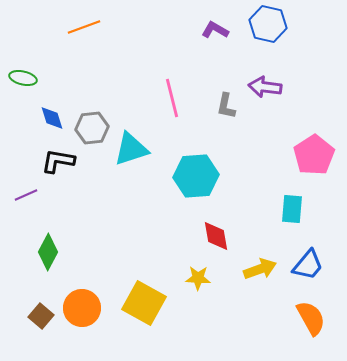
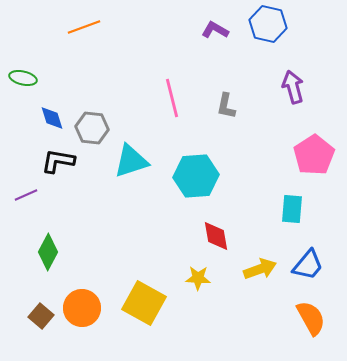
purple arrow: moved 28 px right; rotated 68 degrees clockwise
gray hexagon: rotated 12 degrees clockwise
cyan triangle: moved 12 px down
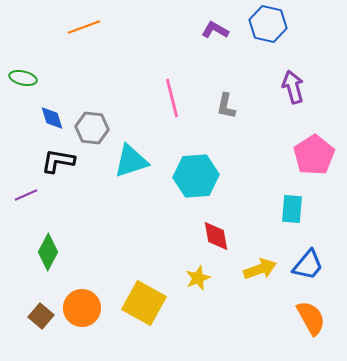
yellow star: rotated 25 degrees counterclockwise
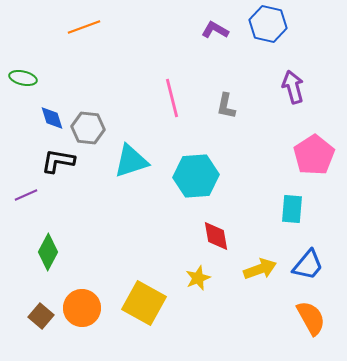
gray hexagon: moved 4 px left
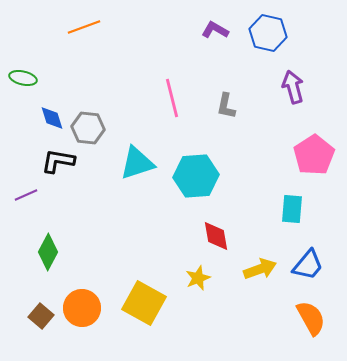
blue hexagon: moved 9 px down
cyan triangle: moved 6 px right, 2 px down
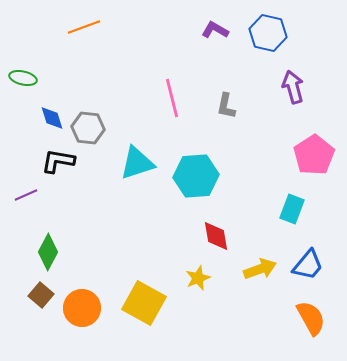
cyan rectangle: rotated 16 degrees clockwise
brown square: moved 21 px up
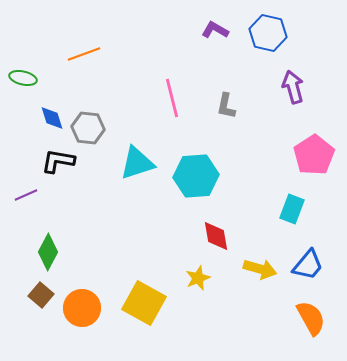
orange line: moved 27 px down
yellow arrow: rotated 36 degrees clockwise
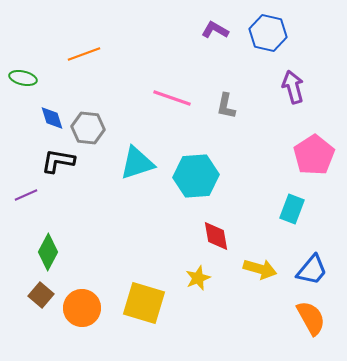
pink line: rotated 57 degrees counterclockwise
blue trapezoid: moved 4 px right, 5 px down
yellow square: rotated 12 degrees counterclockwise
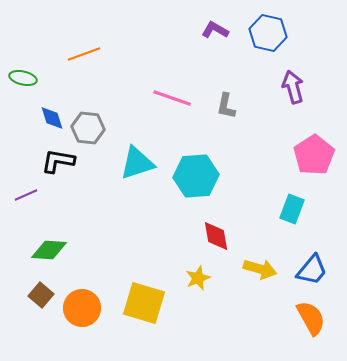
green diamond: moved 1 px right, 2 px up; rotated 66 degrees clockwise
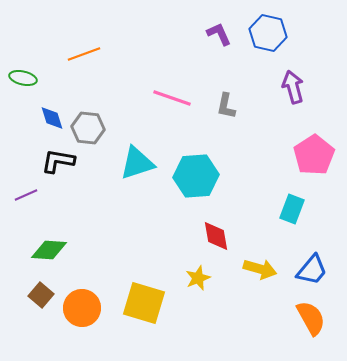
purple L-shape: moved 4 px right, 4 px down; rotated 36 degrees clockwise
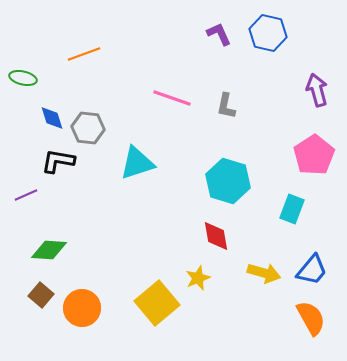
purple arrow: moved 24 px right, 3 px down
cyan hexagon: moved 32 px right, 5 px down; rotated 21 degrees clockwise
yellow arrow: moved 4 px right, 4 px down
yellow square: moved 13 px right; rotated 33 degrees clockwise
